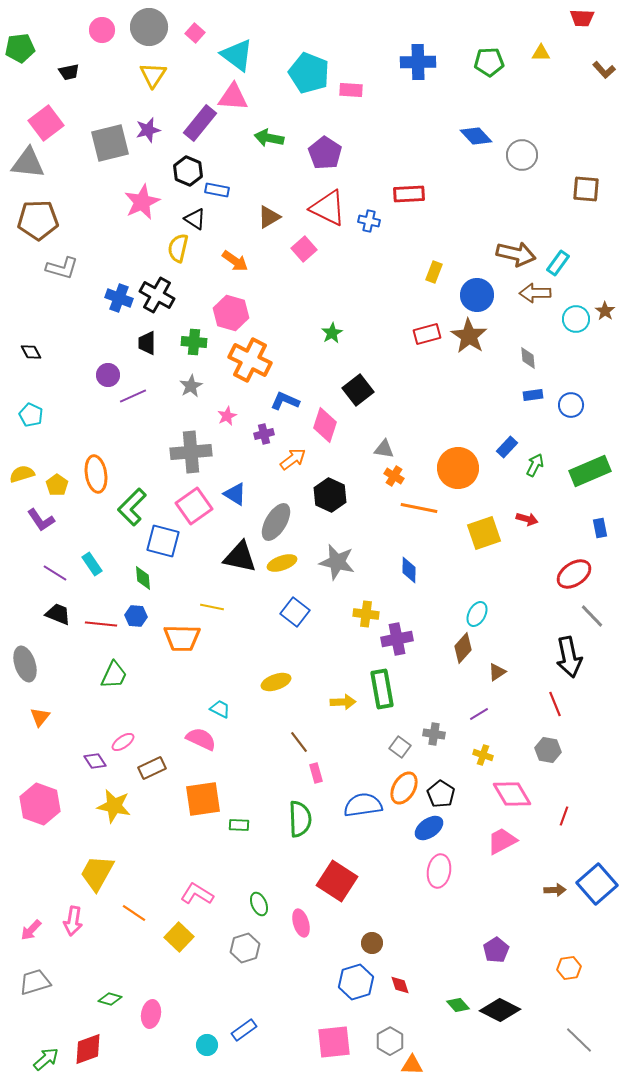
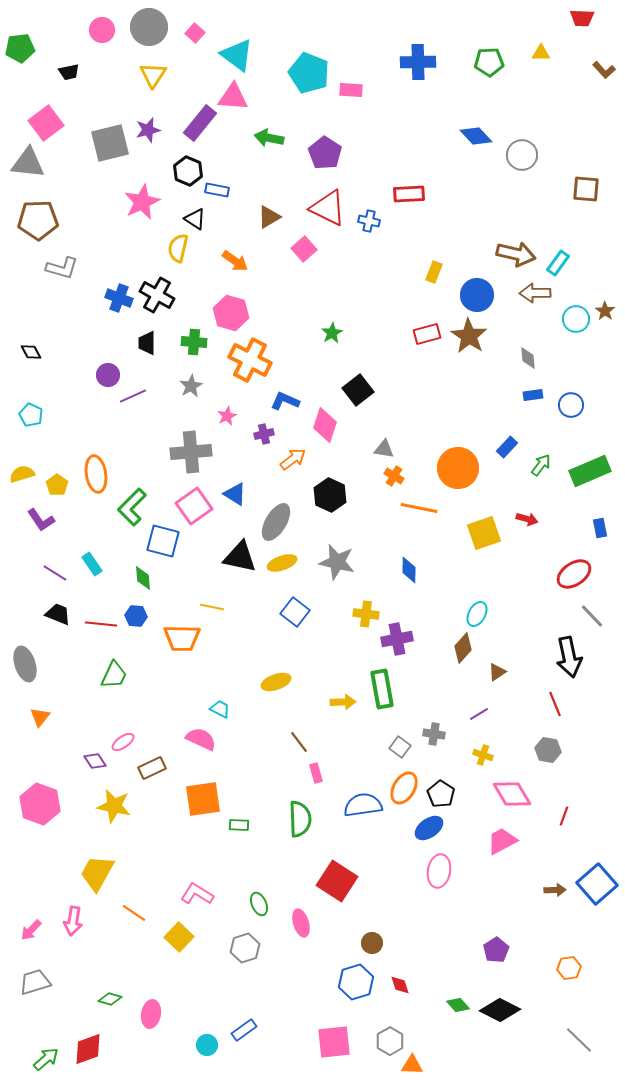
green arrow at (535, 465): moved 6 px right; rotated 10 degrees clockwise
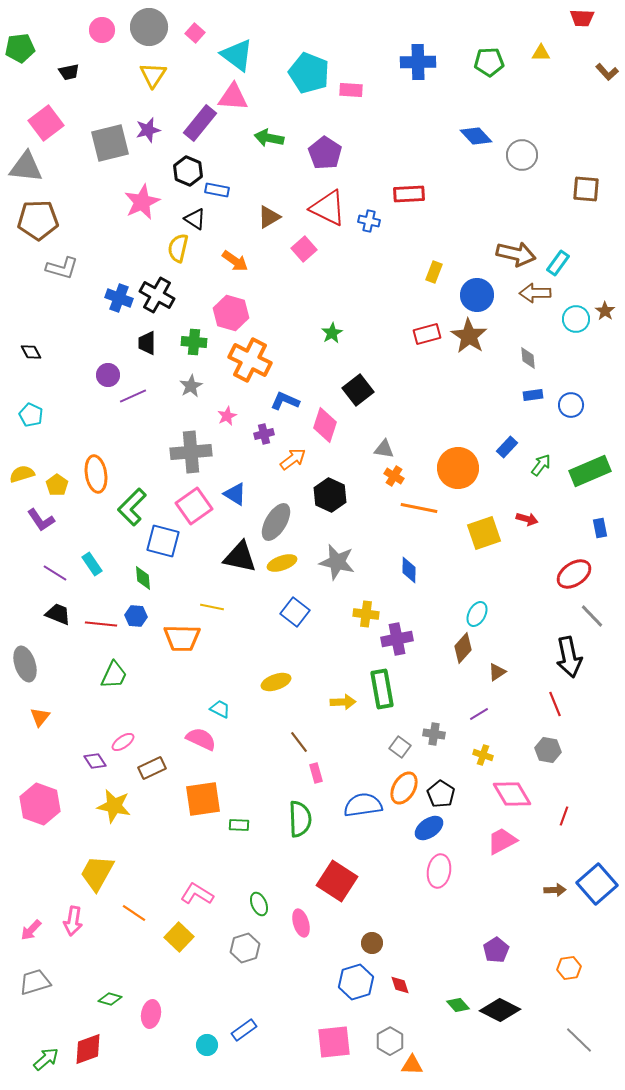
brown L-shape at (604, 70): moved 3 px right, 2 px down
gray triangle at (28, 163): moved 2 px left, 4 px down
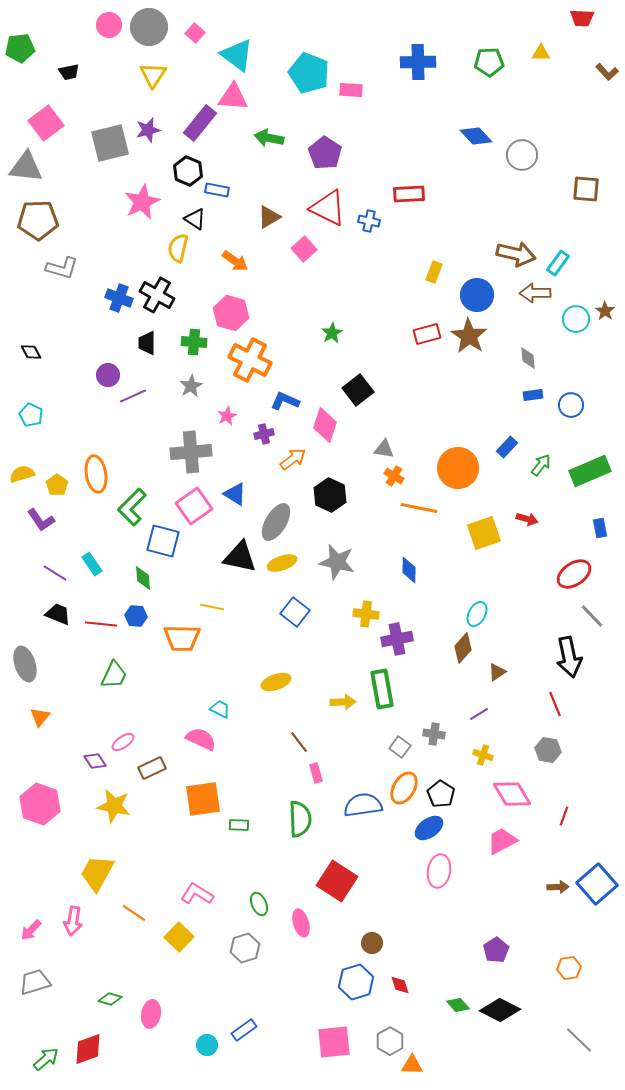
pink circle at (102, 30): moved 7 px right, 5 px up
brown arrow at (555, 890): moved 3 px right, 3 px up
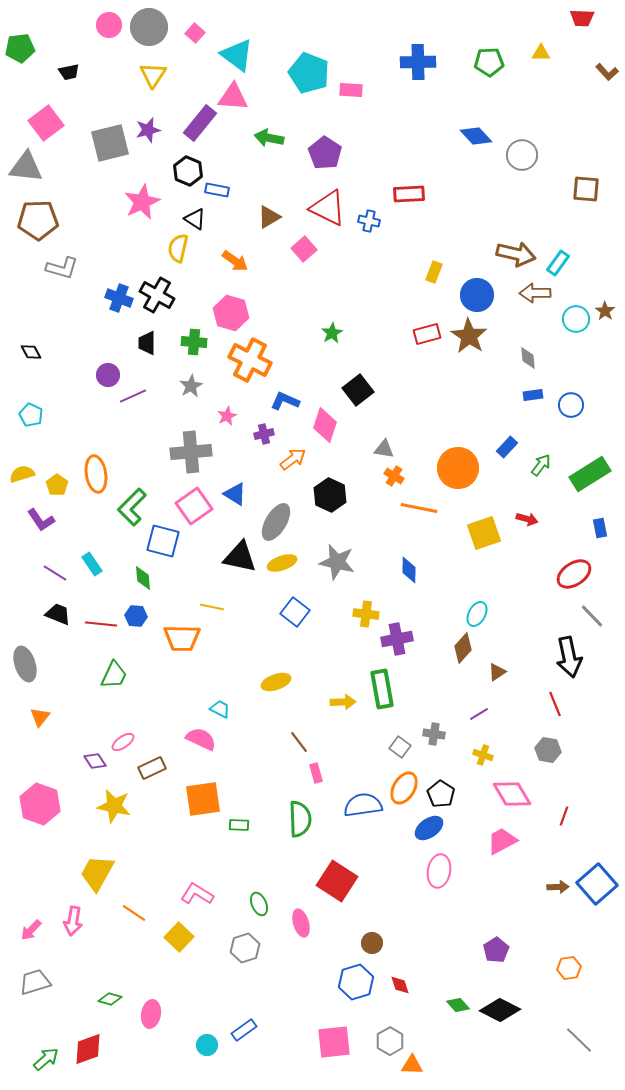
green rectangle at (590, 471): moved 3 px down; rotated 9 degrees counterclockwise
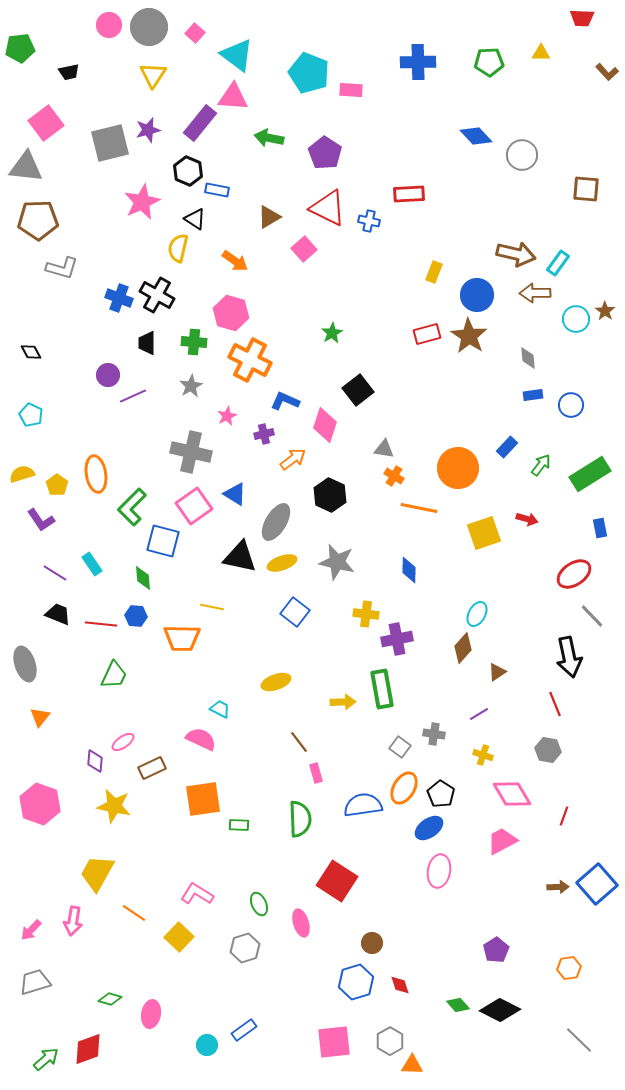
gray cross at (191, 452): rotated 18 degrees clockwise
purple diamond at (95, 761): rotated 40 degrees clockwise
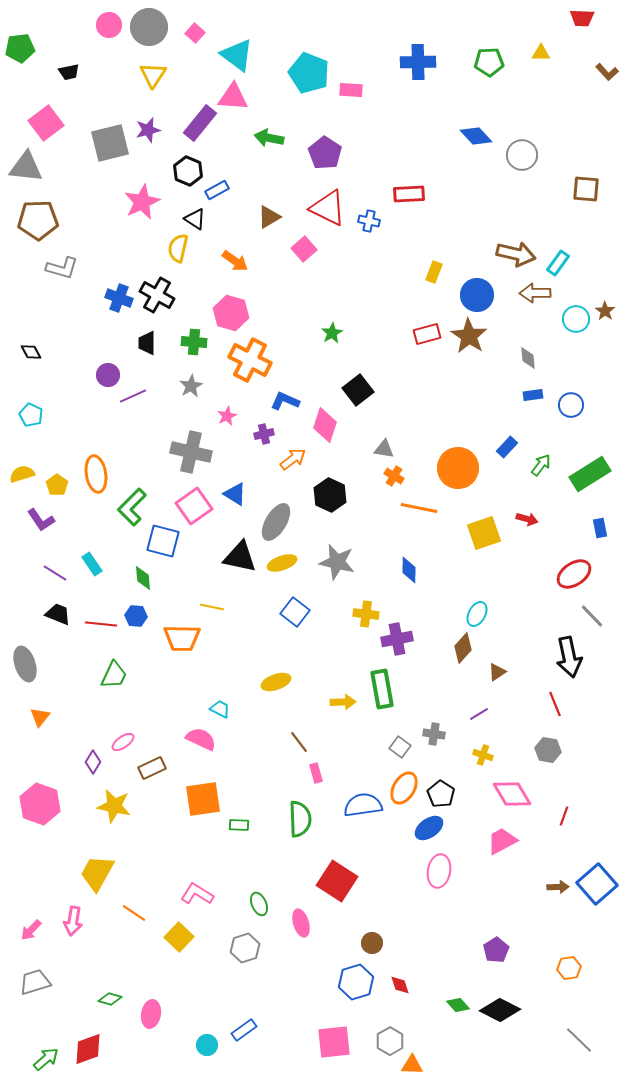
blue rectangle at (217, 190): rotated 40 degrees counterclockwise
purple diamond at (95, 761): moved 2 px left, 1 px down; rotated 25 degrees clockwise
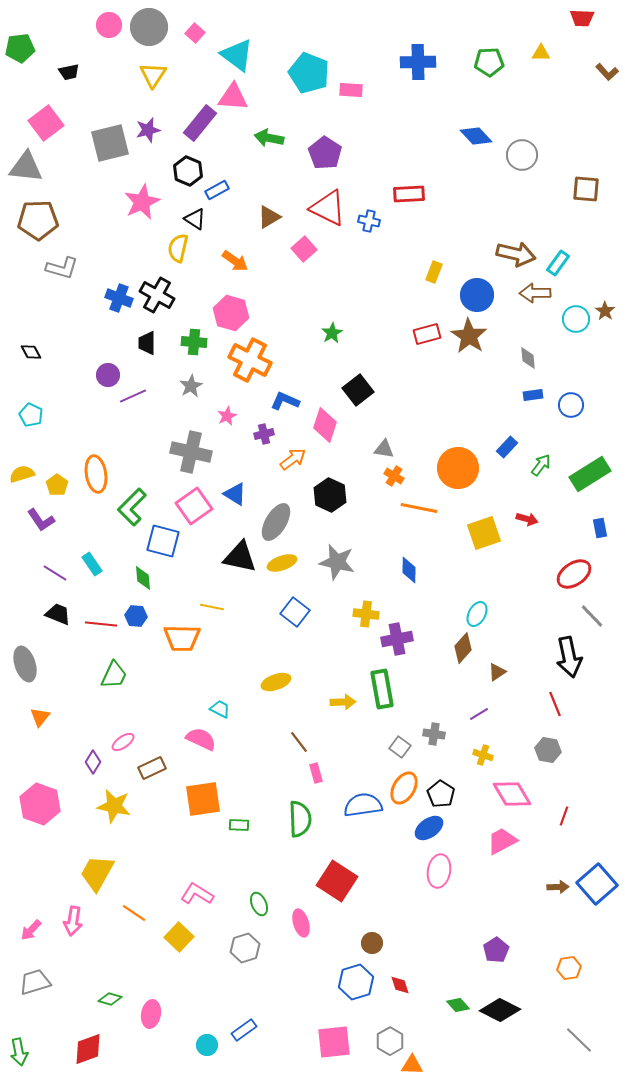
green arrow at (46, 1059): moved 27 px left, 7 px up; rotated 120 degrees clockwise
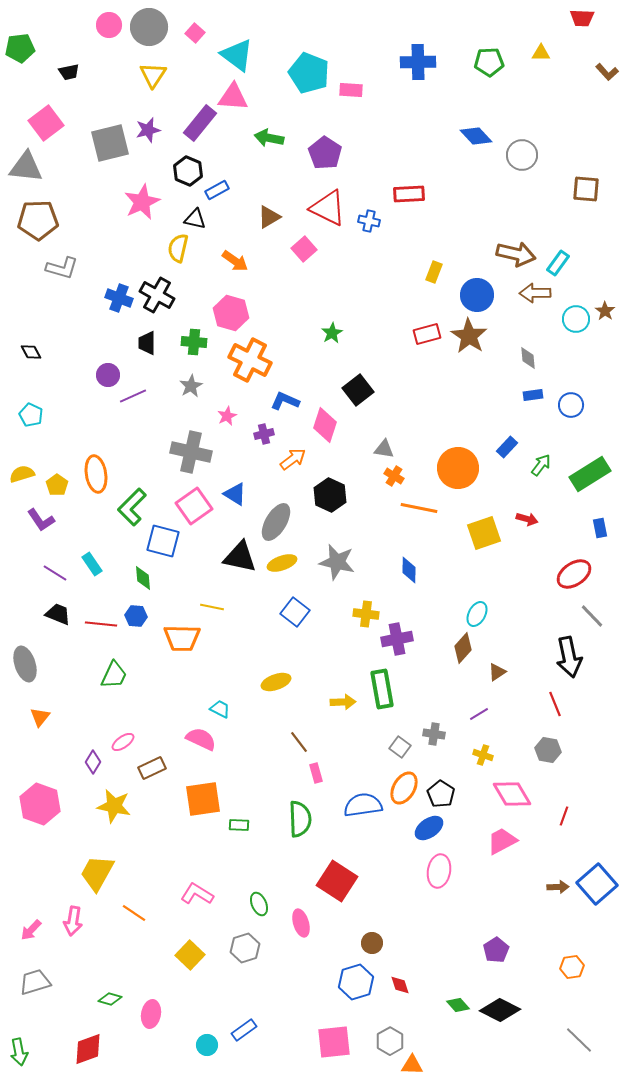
black triangle at (195, 219): rotated 20 degrees counterclockwise
yellow square at (179, 937): moved 11 px right, 18 px down
orange hexagon at (569, 968): moved 3 px right, 1 px up
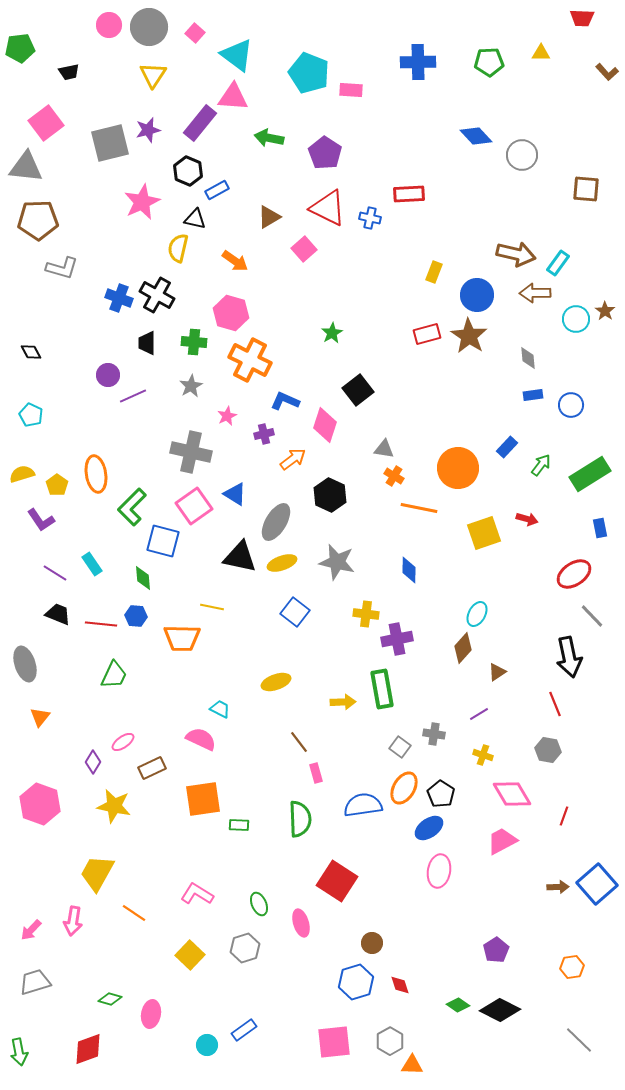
blue cross at (369, 221): moved 1 px right, 3 px up
green diamond at (458, 1005): rotated 15 degrees counterclockwise
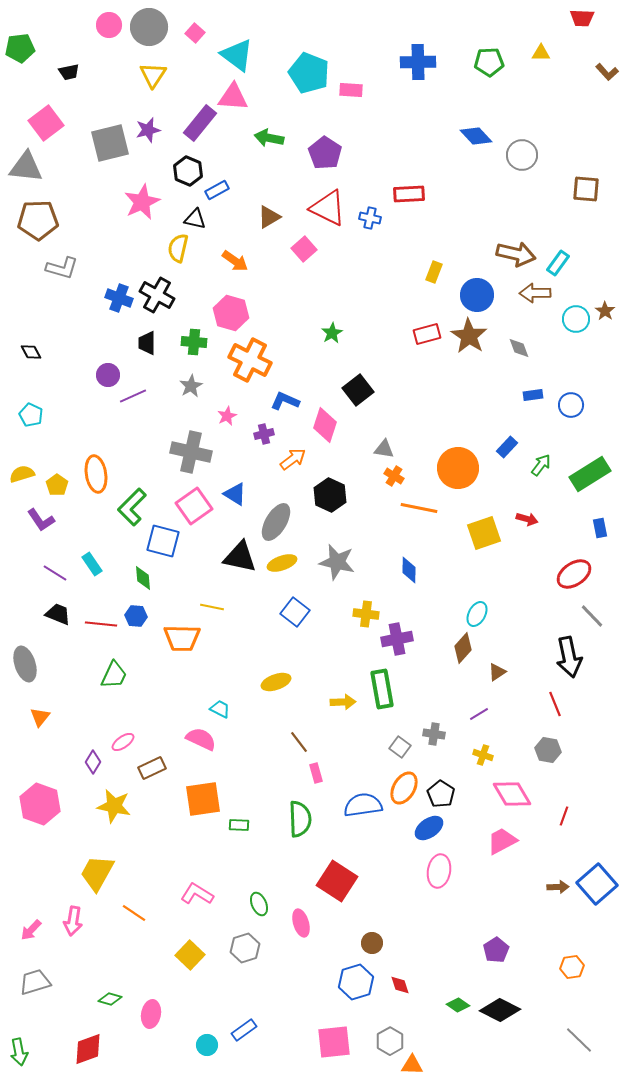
gray diamond at (528, 358): moved 9 px left, 10 px up; rotated 15 degrees counterclockwise
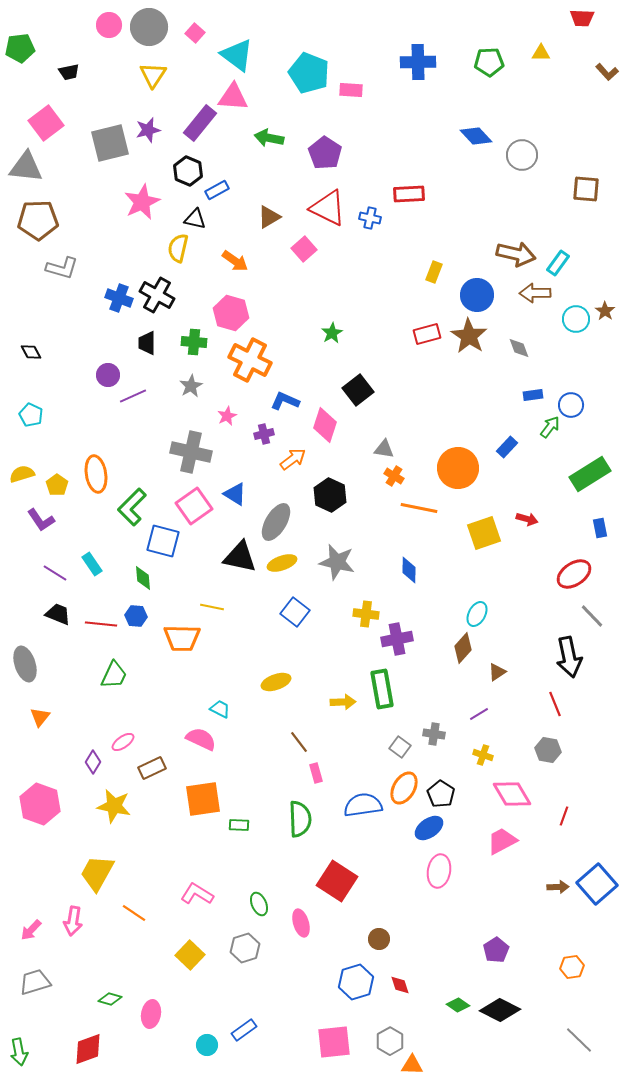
green arrow at (541, 465): moved 9 px right, 38 px up
brown circle at (372, 943): moved 7 px right, 4 px up
